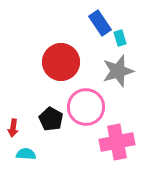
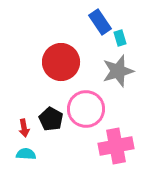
blue rectangle: moved 1 px up
pink circle: moved 2 px down
red arrow: moved 11 px right; rotated 18 degrees counterclockwise
pink cross: moved 1 px left, 4 px down
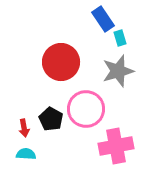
blue rectangle: moved 3 px right, 3 px up
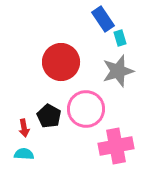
black pentagon: moved 2 px left, 3 px up
cyan semicircle: moved 2 px left
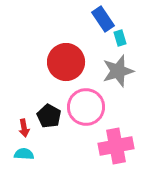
red circle: moved 5 px right
pink circle: moved 2 px up
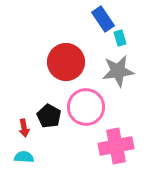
gray star: rotated 8 degrees clockwise
cyan semicircle: moved 3 px down
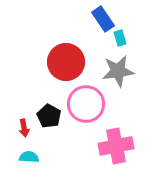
pink circle: moved 3 px up
cyan semicircle: moved 5 px right
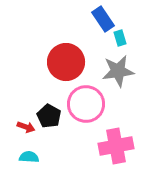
red arrow: moved 2 px right, 1 px up; rotated 60 degrees counterclockwise
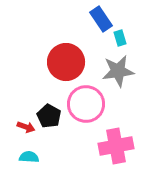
blue rectangle: moved 2 px left
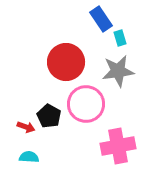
pink cross: moved 2 px right
